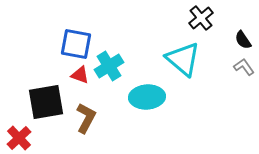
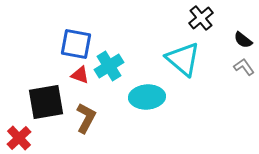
black semicircle: rotated 18 degrees counterclockwise
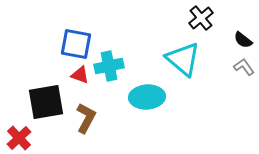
cyan cross: rotated 20 degrees clockwise
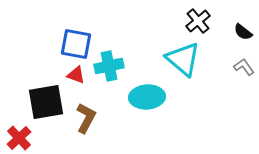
black cross: moved 3 px left, 3 px down
black semicircle: moved 8 px up
red triangle: moved 4 px left
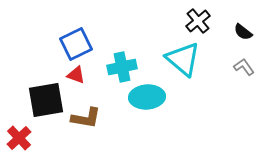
blue square: rotated 36 degrees counterclockwise
cyan cross: moved 13 px right, 1 px down
black square: moved 2 px up
brown L-shape: rotated 72 degrees clockwise
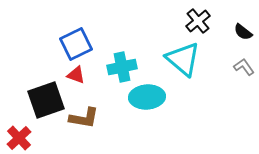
black square: rotated 9 degrees counterclockwise
brown L-shape: moved 2 px left
